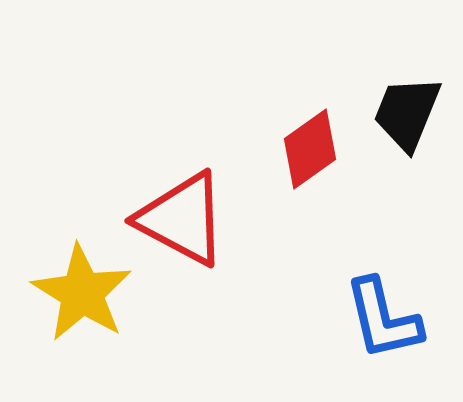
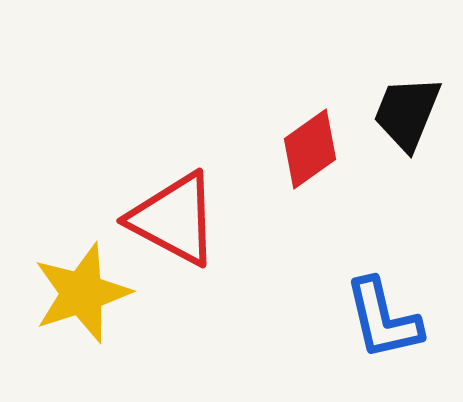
red triangle: moved 8 px left
yellow star: rotated 22 degrees clockwise
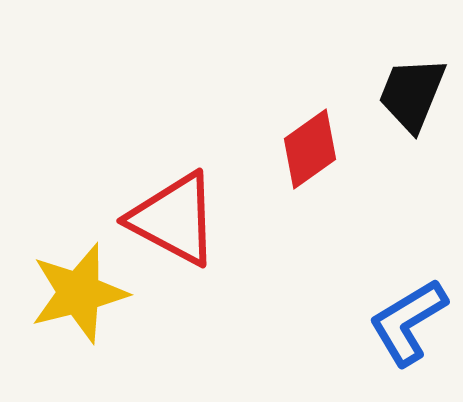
black trapezoid: moved 5 px right, 19 px up
yellow star: moved 3 px left; rotated 4 degrees clockwise
blue L-shape: moved 25 px right, 3 px down; rotated 72 degrees clockwise
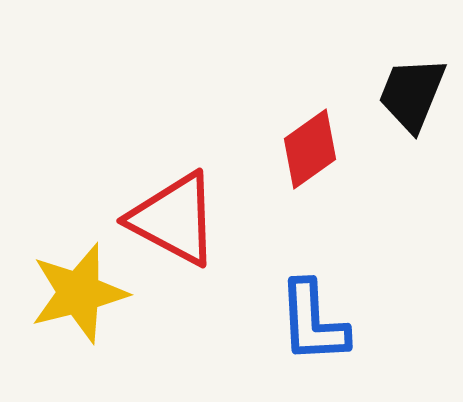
blue L-shape: moved 95 px left; rotated 62 degrees counterclockwise
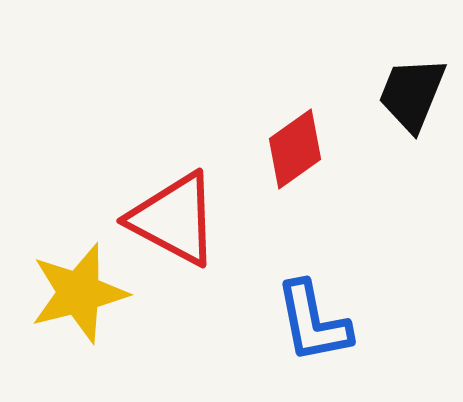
red diamond: moved 15 px left
blue L-shape: rotated 8 degrees counterclockwise
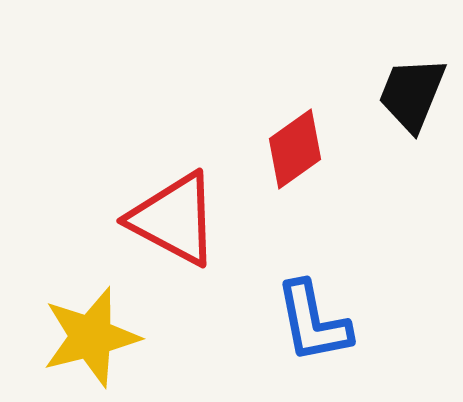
yellow star: moved 12 px right, 44 px down
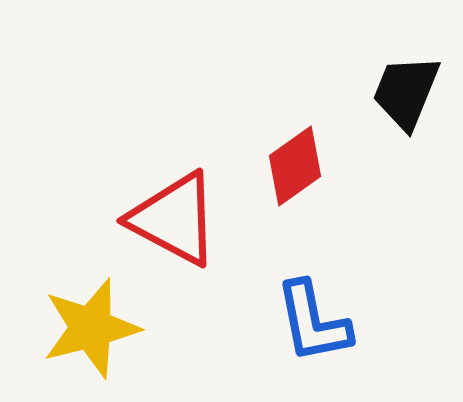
black trapezoid: moved 6 px left, 2 px up
red diamond: moved 17 px down
yellow star: moved 9 px up
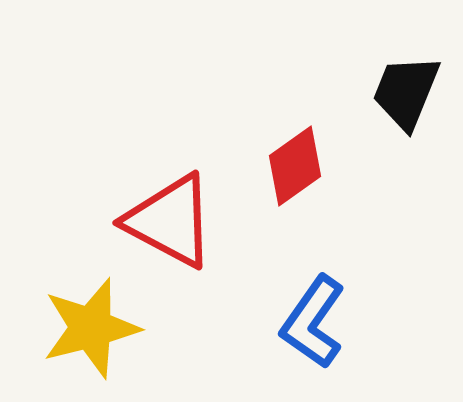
red triangle: moved 4 px left, 2 px down
blue L-shape: rotated 46 degrees clockwise
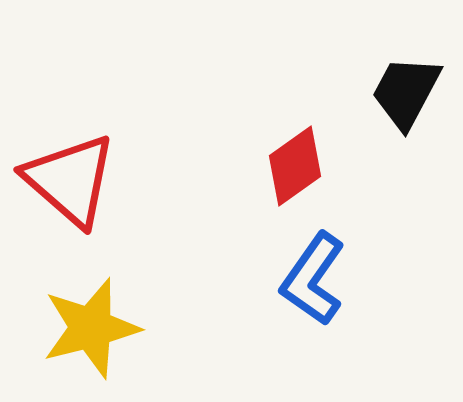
black trapezoid: rotated 6 degrees clockwise
red triangle: moved 100 px left, 41 px up; rotated 13 degrees clockwise
blue L-shape: moved 43 px up
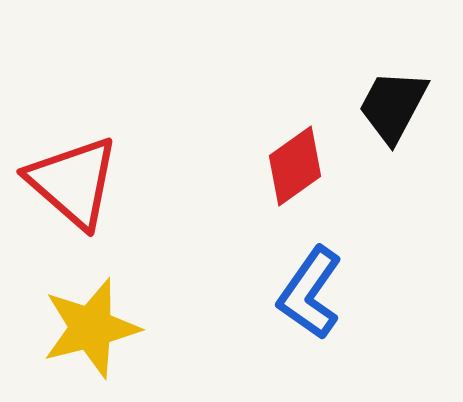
black trapezoid: moved 13 px left, 14 px down
red triangle: moved 3 px right, 2 px down
blue L-shape: moved 3 px left, 14 px down
